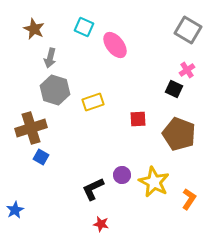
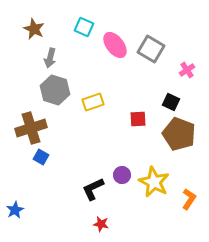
gray square: moved 37 px left, 19 px down
black square: moved 3 px left, 13 px down
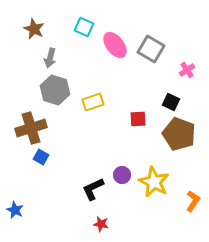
orange L-shape: moved 4 px right, 2 px down
blue star: rotated 18 degrees counterclockwise
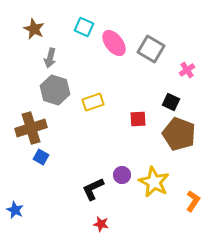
pink ellipse: moved 1 px left, 2 px up
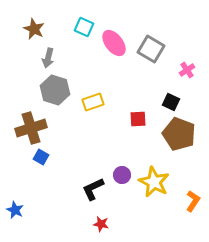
gray arrow: moved 2 px left
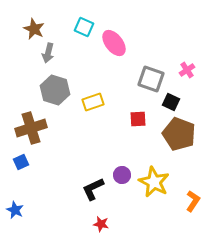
gray square: moved 30 px down; rotated 12 degrees counterclockwise
gray arrow: moved 5 px up
blue square: moved 20 px left, 5 px down; rotated 35 degrees clockwise
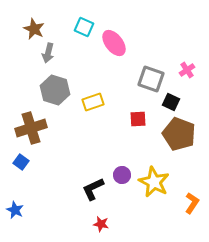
blue square: rotated 28 degrees counterclockwise
orange L-shape: moved 1 px left, 2 px down
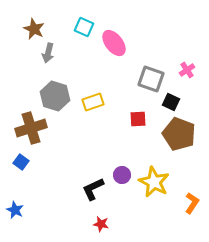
gray hexagon: moved 6 px down
